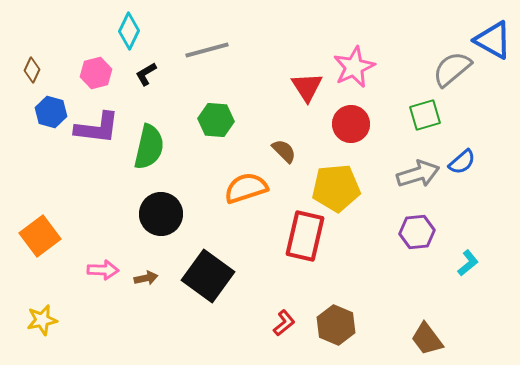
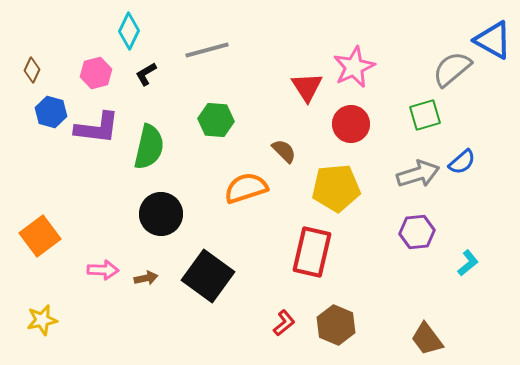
red rectangle: moved 7 px right, 16 px down
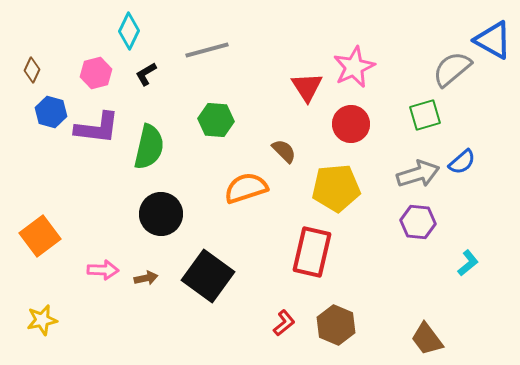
purple hexagon: moved 1 px right, 10 px up; rotated 12 degrees clockwise
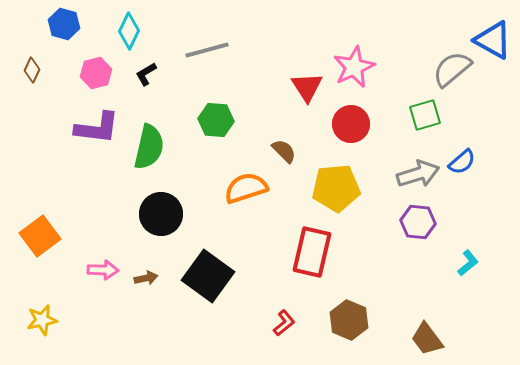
blue hexagon: moved 13 px right, 88 px up
brown hexagon: moved 13 px right, 5 px up
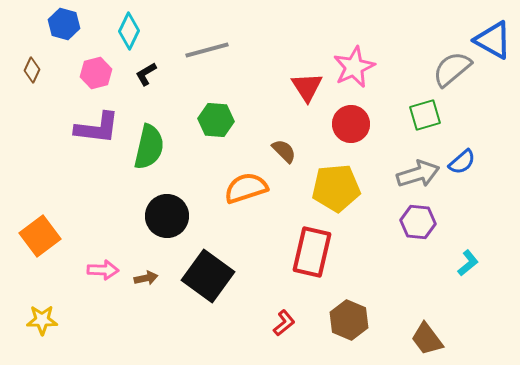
black circle: moved 6 px right, 2 px down
yellow star: rotated 12 degrees clockwise
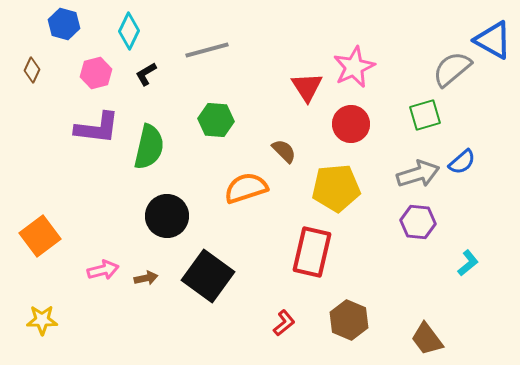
pink arrow: rotated 16 degrees counterclockwise
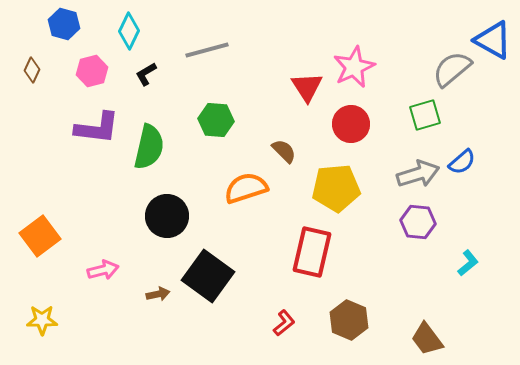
pink hexagon: moved 4 px left, 2 px up
brown arrow: moved 12 px right, 16 px down
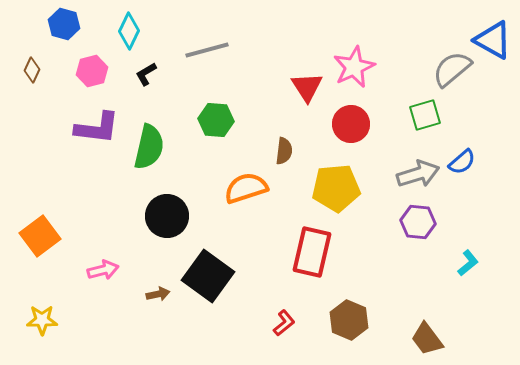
brown semicircle: rotated 52 degrees clockwise
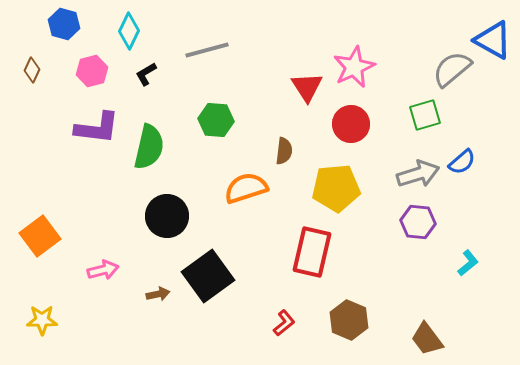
black square: rotated 18 degrees clockwise
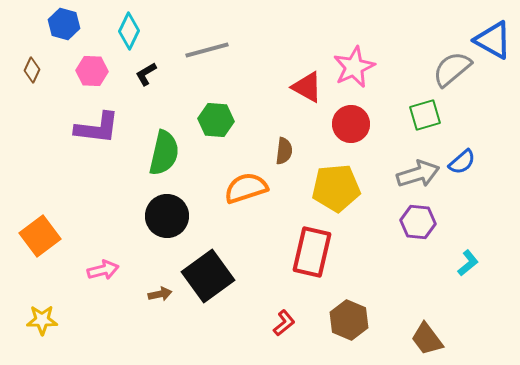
pink hexagon: rotated 16 degrees clockwise
red triangle: rotated 28 degrees counterclockwise
green semicircle: moved 15 px right, 6 px down
brown arrow: moved 2 px right
